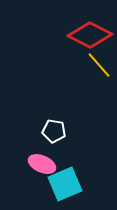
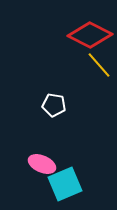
white pentagon: moved 26 px up
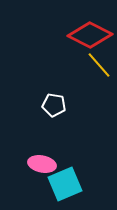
pink ellipse: rotated 12 degrees counterclockwise
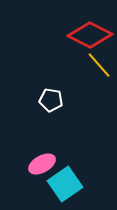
white pentagon: moved 3 px left, 5 px up
pink ellipse: rotated 40 degrees counterclockwise
cyan square: rotated 12 degrees counterclockwise
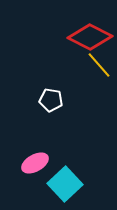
red diamond: moved 2 px down
pink ellipse: moved 7 px left, 1 px up
cyan square: rotated 8 degrees counterclockwise
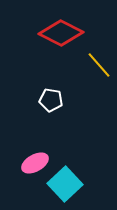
red diamond: moved 29 px left, 4 px up
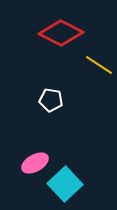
yellow line: rotated 16 degrees counterclockwise
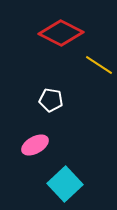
pink ellipse: moved 18 px up
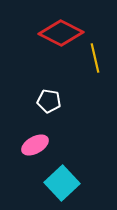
yellow line: moved 4 px left, 7 px up; rotated 44 degrees clockwise
white pentagon: moved 2 px left, 1 px down
cyan square: moved 3 px left, 1 px up
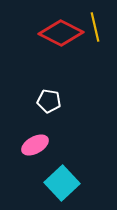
yellow line: moved 31 px up
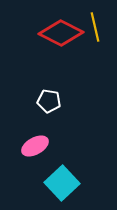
pink ellipse: moved 1 px down
